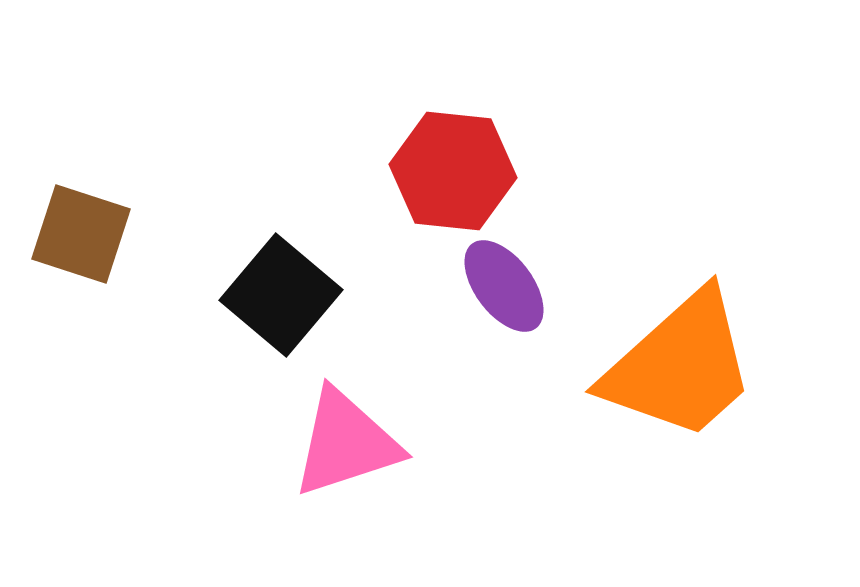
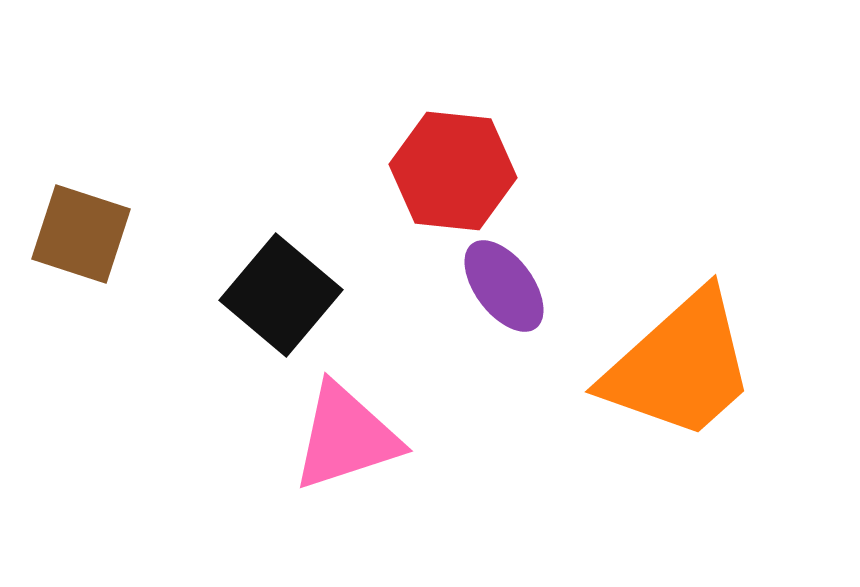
pink triangle: moved 6 px up
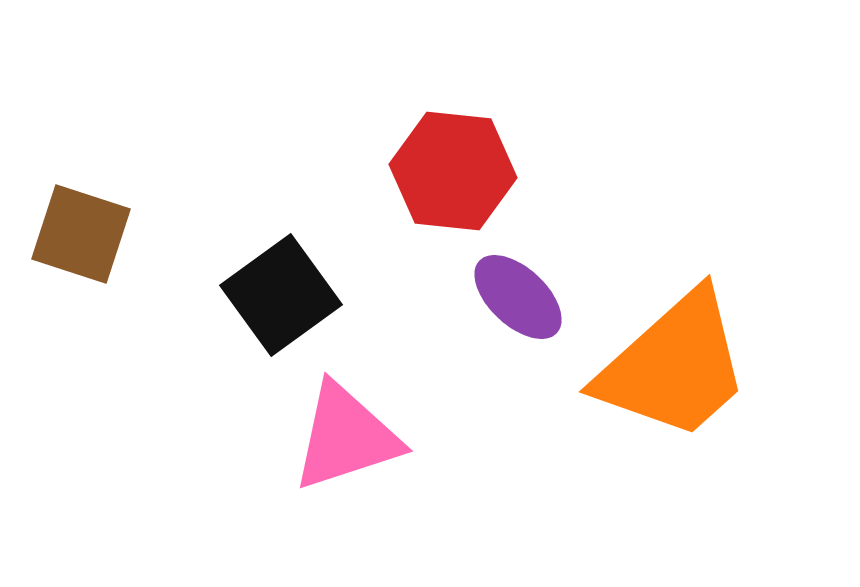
purple ellipse: moved 14 px right, 11 px down; rotated 10 degrees counterclockwise
black square: rotated 14 degrees clockwise
orange trapezoid: moved 6 px left
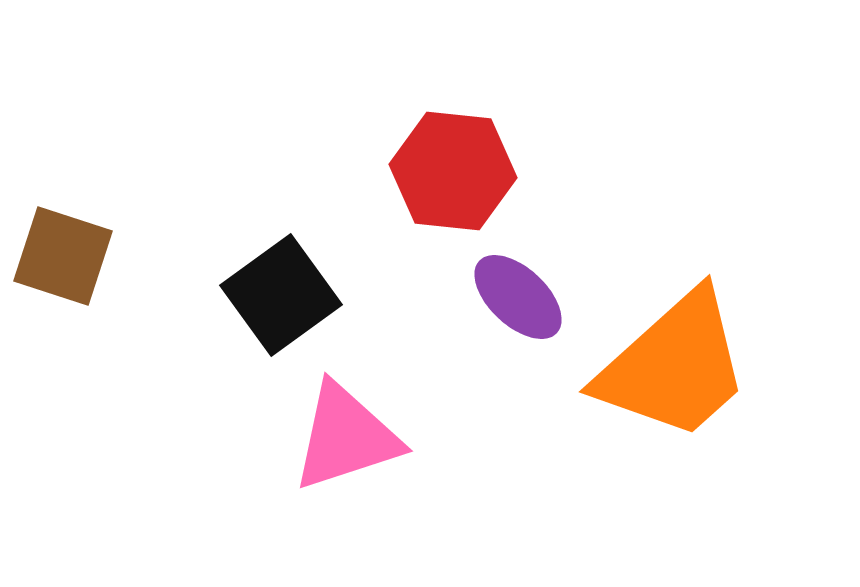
brown square: moved 18 px left, 22 px down
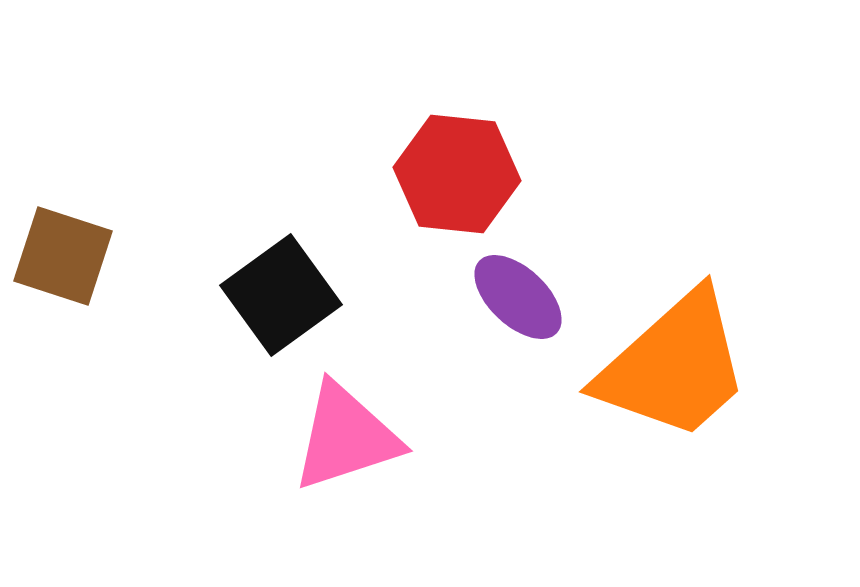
red hexagon: moved 4 px right, 3 px down
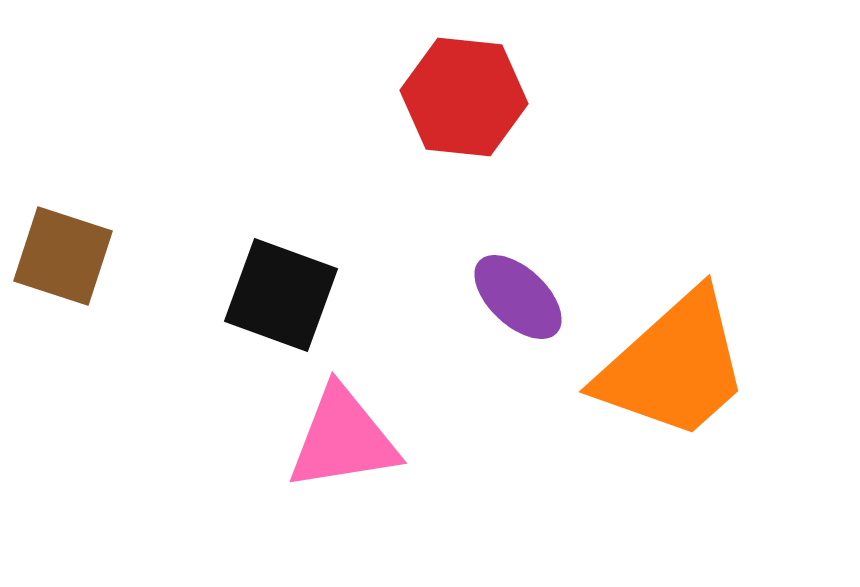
red hexagon: moved 7 px right, 77 px up
black square: rotated 34 degrees counterclockwise
pink triangle: moved 3 px left, 2 px down; rotated 9 degrees clockwise
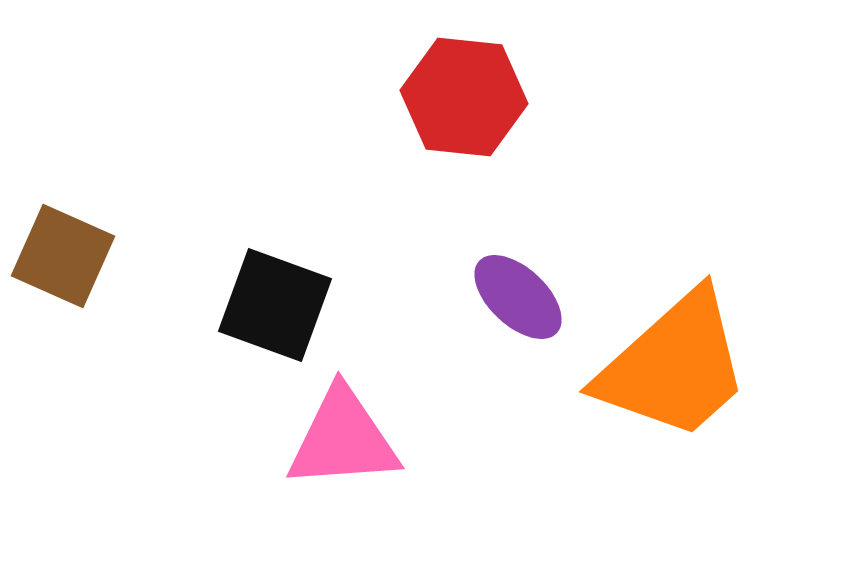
brown square: rotated 6 degrees clockwise
black square: moved 6 px left, 10 px down
pink triangle: rotated 5 degrees clockwise
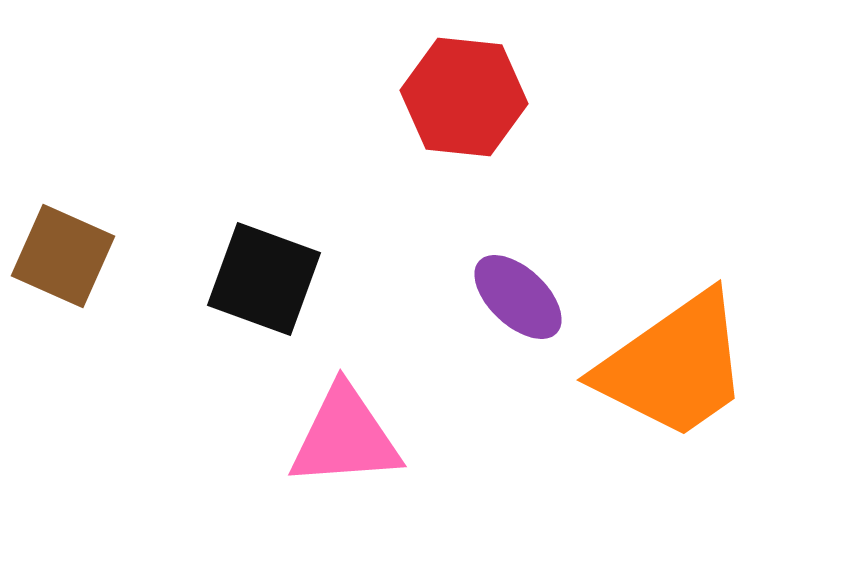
black square: moved 11 px left, 26 px up
orange trapezoid: rotated 7 degrees clockwise
pink triangle: moved 2 px right, 2 px up
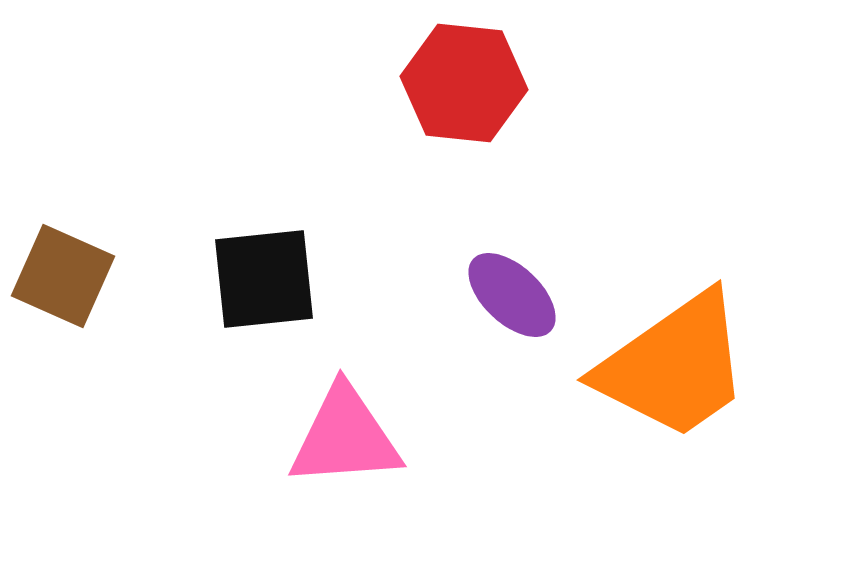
red hexagon: moved 14 px up
brown square: moved 20 px down
black square: rotated 26 degrees counterclockwise
purple ellipse: moved 6 px left, 2 px up
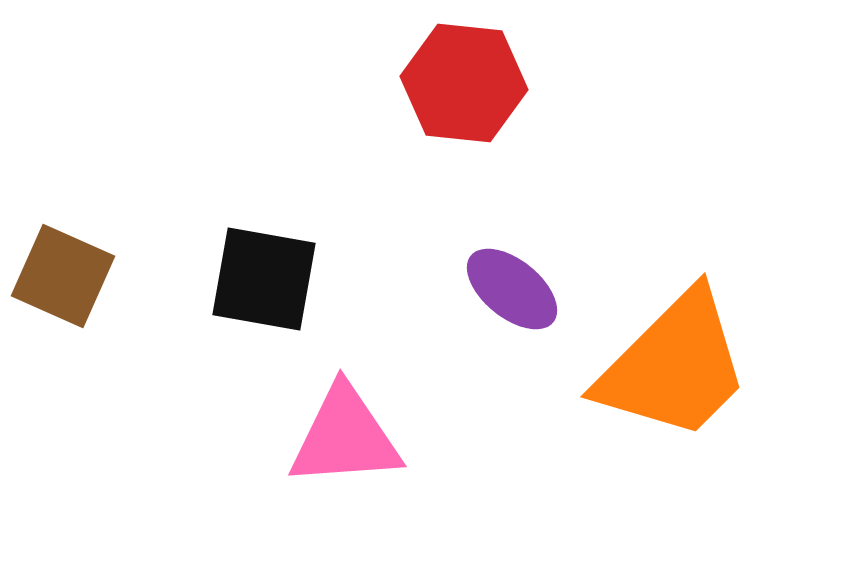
black square: rotated 16 degrees clockwise
purple ellipse: moved 6 px up; rotated 4 degrees counterclockwise
orange trapezoid: rotated 10 degrees counterclockwise
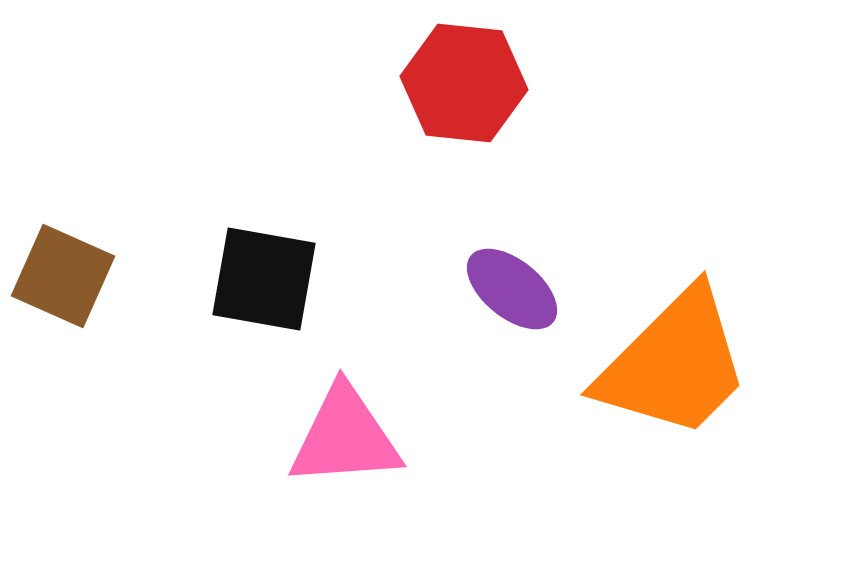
orange trapezoid: moved 2 px up
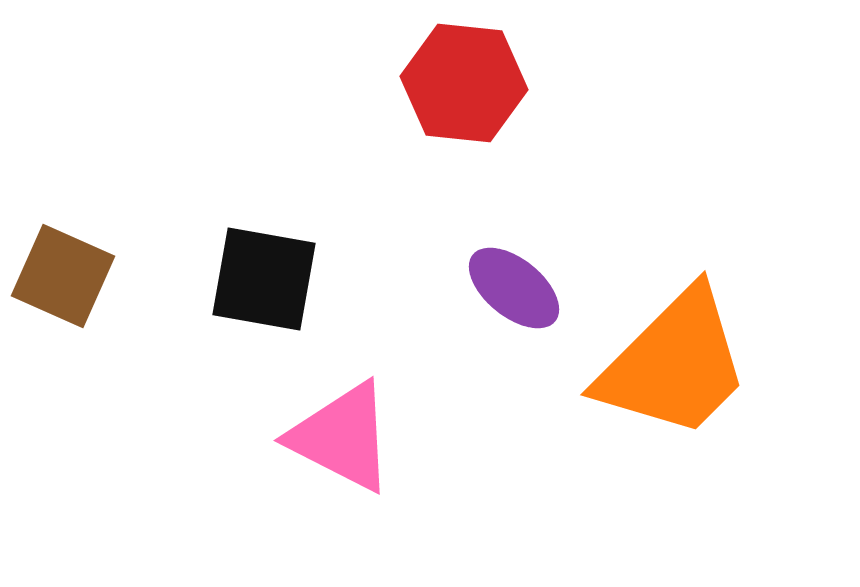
purple ellipse: moved 2 px right, 1 px up
pink triangle: moved 3 px left; rotated 31 degrees clockwise
